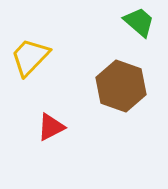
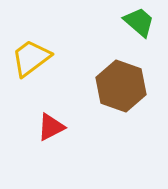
yellow trapezoid: moved 1 px right, 1 px down; rotated 9 degrees clockwise
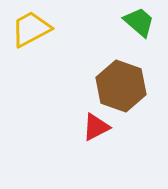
yellow trapezoid: moved 29 px up; rotated 9 degrees clockwise
red triangle: moved 45 px right
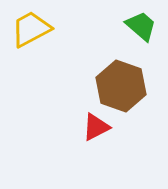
green trapezoid: moved 2 px right, 4 px down
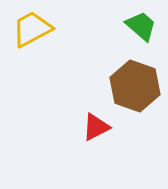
yellow trapezoid: moved 1 px right
brown hexagon: moved 14 px right
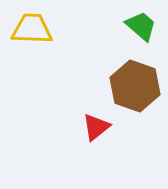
yellow trapezoid: rotated 30 degrees clockwise
red triangle: rotated 12 degrees counterclockwise
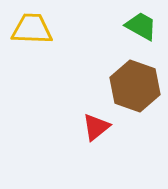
green trapezoid: rotated 12 degrees counterclockwise
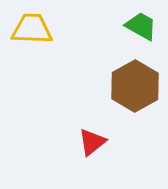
brown hexagon: rotated 12 degrees clockwise
red triangle: moved 4 px left, 15 px down
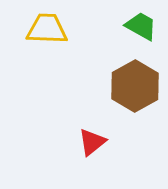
yellow trapezoid: moved 15 px right
